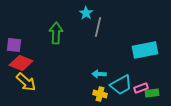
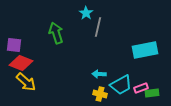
green arrow: rotated 20 degrees counterclockwise
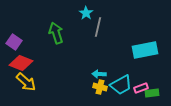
purple square: moved 3 px up; rotated 28 degrees clockwise
yellow cross: moved 7 px up
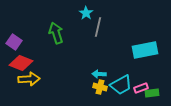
yellow arrow: moved 3 px right, 3 px up; rotated 45 degrees counterclockwise
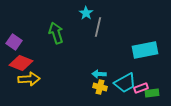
cyan trapezoid: moved 4 px right, 2 px up
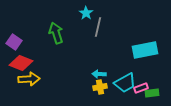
yellow cross: rotated 24 degrees counterclockwise
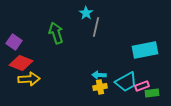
gray line: moved 2 px left
cyan arrow: moved 1 px down
cyan trapezoid: moved 1 px right, 1 px up
pink rectangle: moved 1 px right, 2 px up
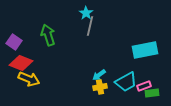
gray line: moved 6 px left, 1 px up
green arrow: moved 8 px left, 2 px down
cyan arrow: rotated 40 degrees counterclockwise
yellow arrow: rotated 25 degrees clockwise
pink rectangle: moved 2 px right
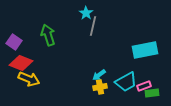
gray line: moved 3 px right
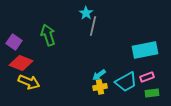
yellow arrow: moved 3 px down
pink rectangle: moved 3 px right, 9 px up
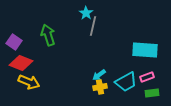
cyan rectangle: rotated 15 degrees clockwise
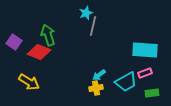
cyan star: rotated 16 degrees clockwise
red diamond: moved 18 px right, 11 px up
pink rectangle: moved 2 px left, 4 px up
yellow arrow: rotated 10 degrees clockwise
yellow cross: moved 4 px left, 1 px down
